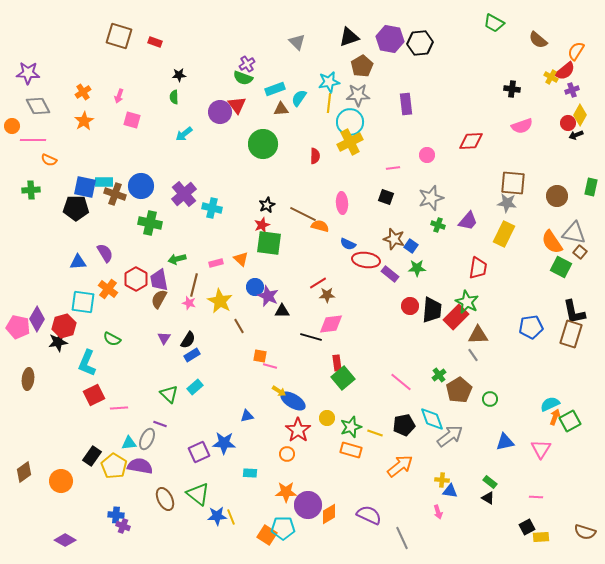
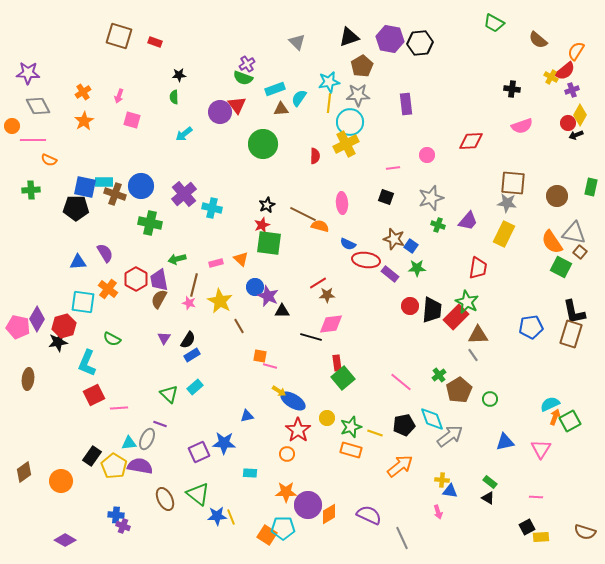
yellow cross at (350, 142): moved 4 px left, 2 px down
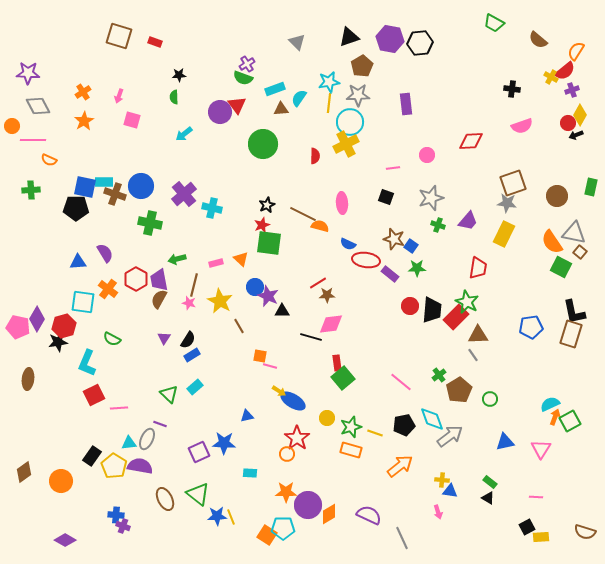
brown square at (513, 183): rotated 24 degrees counterclockwise
red star at (298, 430): moved 1 px left, 8 px down
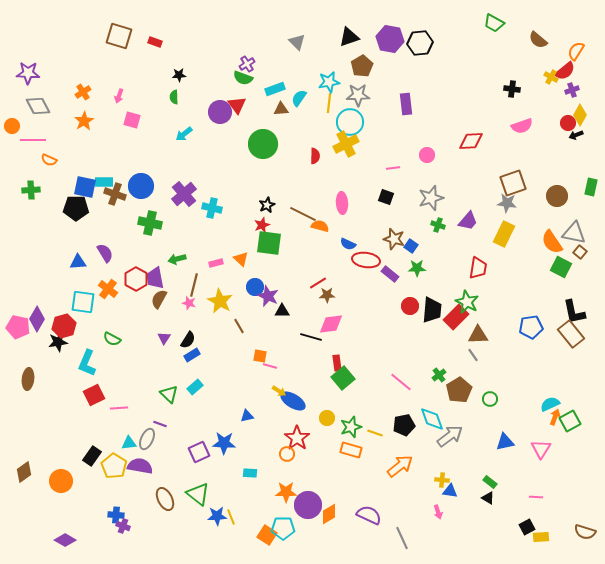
purple trapezoid at (159, 280): moved 4 px left, 2 px up
brown rectangle at (571, 334): rotated 56 degrees counterclockwise
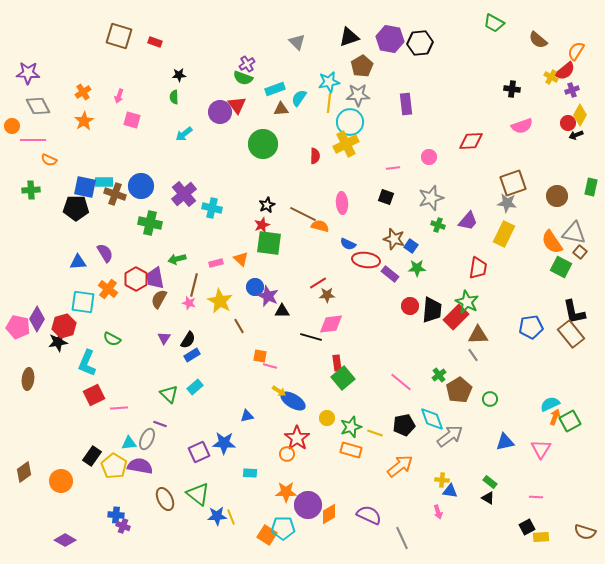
pink circle at (427, 155): moved 2 px right, 2 px down
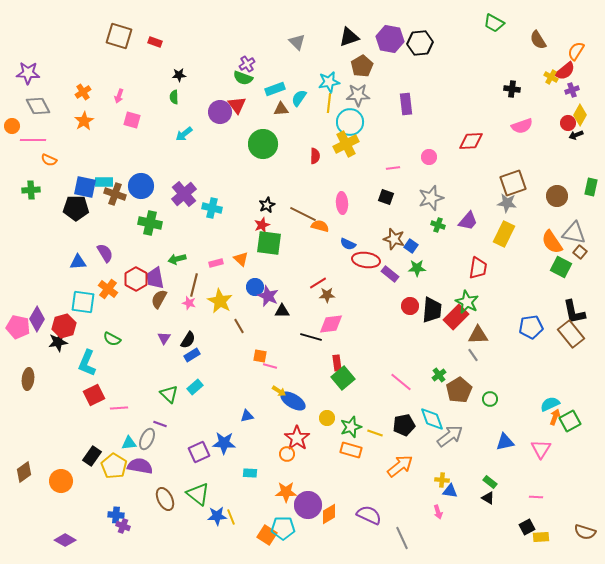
brown semicircle at (538, 40): rotated 18 degrees clockwise
